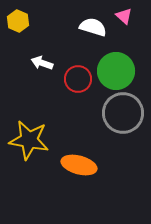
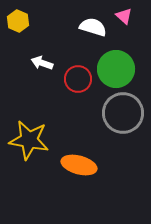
green circle: moved 2 px up
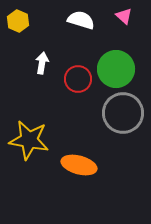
white semicircle: moved 12 px left, 7 px up
white arrow: rotated 80 degrees clockwise
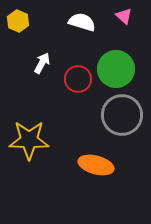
white semicircle: moved 1 px right, 2 px down
white arrow: rotated 20 degrees clockwise
gray circle: moved 1 px left, 2 px down
yellow star: rotated 9 degrees counterclockwise
orange ellipse: moved 17 px right
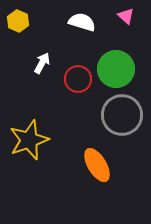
pink triangle: moved 2 px right
yellow star: rotated 21 degrees counterclockwise
orange ellipse: moved 1 px right; rotated 44 degrees clockwise
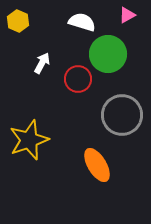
pink triangle: moved 1 px right, 1 px up; rotated 48 degrees clockwise
green circle: moved 8 px left, 15 px up
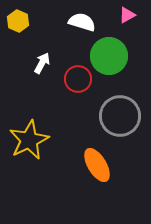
green circle: moved 1 px right, 2 px down
gray circle: moved 2 px left, 1 px down
yellow star: rotated 6 degrees counterclockwise
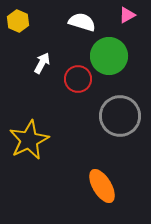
orange ellipse: moved 5 px right, 21 px down
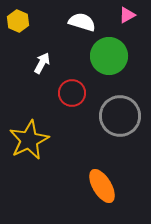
red circle: moved 6 px left, 14 px down
